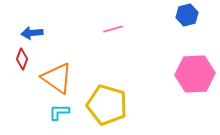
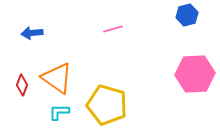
red diamond: moved 26 px down
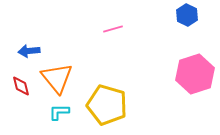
blue hexagon: rotated 20 degrees counterclockwise
blue arrow: moved 3 px left, 18 px down
pink hexagon: rotated 15 degrees counterclockwise
orange triangle: rotated 16 degrees clockwise
red diamond: moved 1 px left, 1 px down; rotated 35 degrees counterclockwise
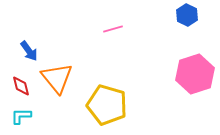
blue arrow: rotated 120 degrees counterclockwise
cyan L-shape: moved 38 px left, 4 px down
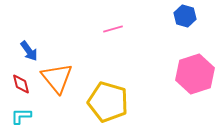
blue hexagon: moved 2 px left, 1 px down; rotated 10 degrees counterclockwise
red diamond: moved 2 px up
yellow pentagon: moved 1 px right, 3 px up
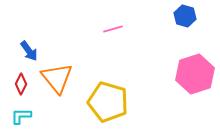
red diamond: rotated 40 degrees clockwise
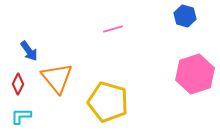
red diamond: moved 3 px left
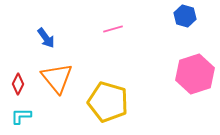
blue arrow: moved 17 px right, 13 px up
